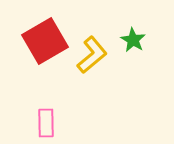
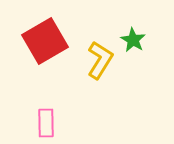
yellow L-shape: moved 8 px right, 5 px down; rotated 18 degrees counterclockwise
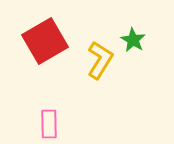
pink rectangle: moved 3 px right, 1 px down
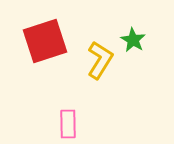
red square: rotated 12 degrees clockwise
pink rectangle: moved 19 px right
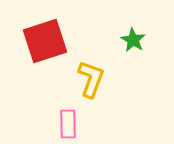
yellow L-shape: moved 9 px left, 19 px down; rotated 12 degrees counterclockwise
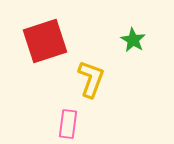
pink rectangle: rotated 8 degrees clockwise
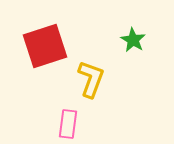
red square: moved 5 px down
